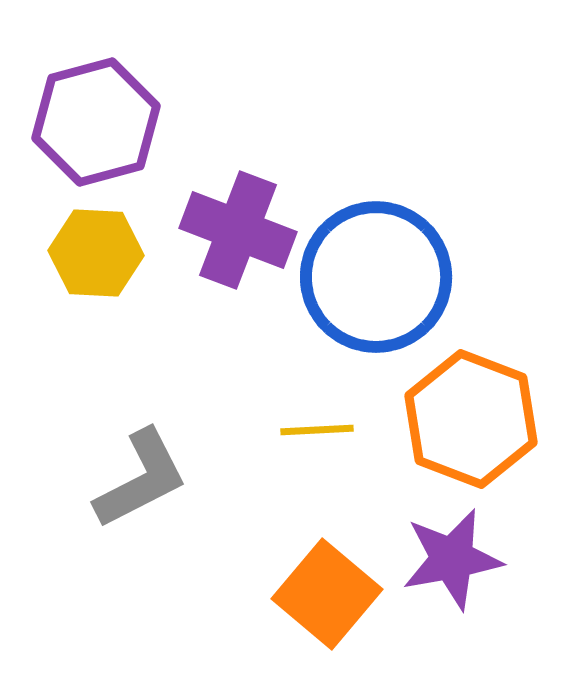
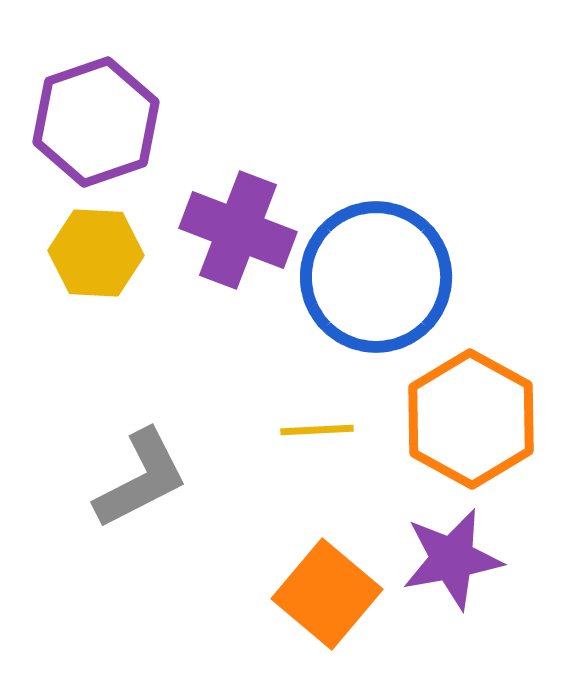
purple hexagon: rotated 4 degrees counterclockwise
orange hexagon: rotated 8 degrees clockwise
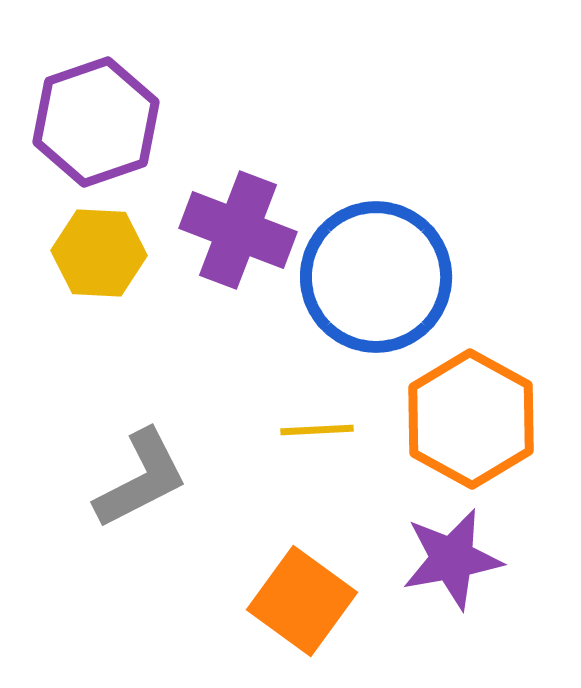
yellow hexagon: moved 3 px right
orange square: moved 25 px left, 7 px down; rotated 4 degrees counterclockwise
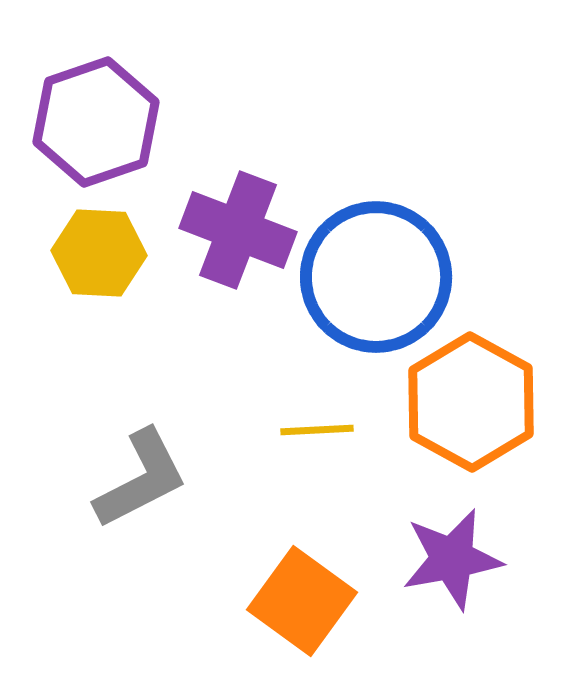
orange hexagon: moved 17 px up
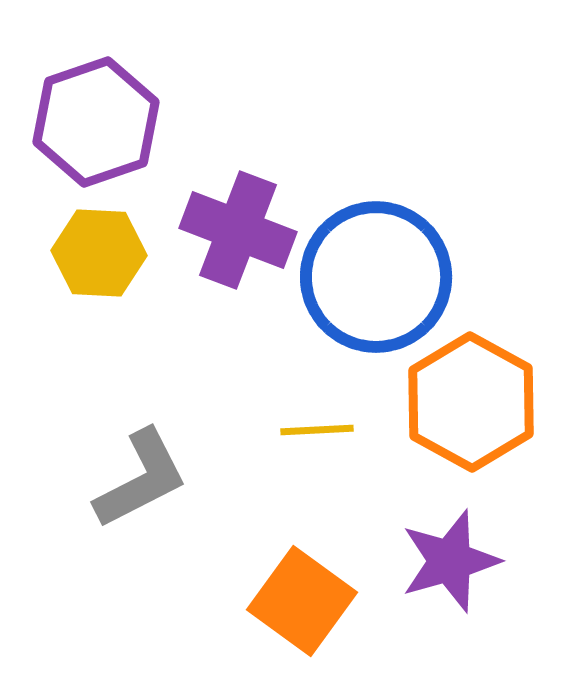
purple star: moved 2 px left, 2 px down; rotated 6 degrees counterclockwise
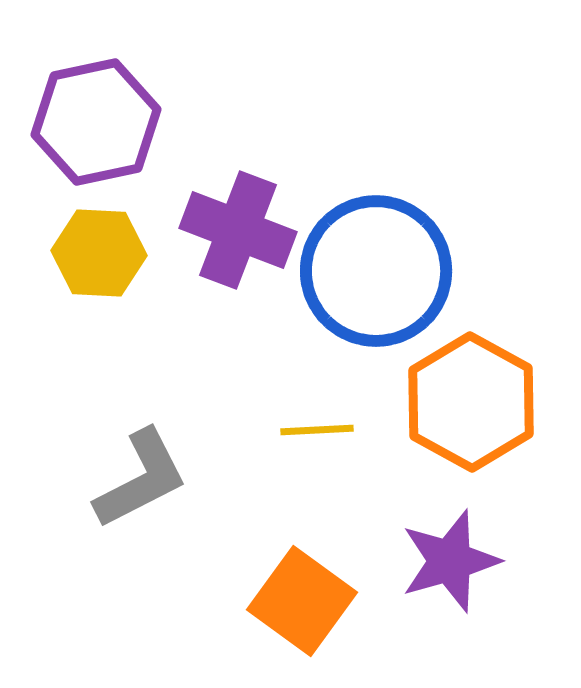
purple hexagon: rotated 7 degrees clockwise
blue circle: moved 6 px up
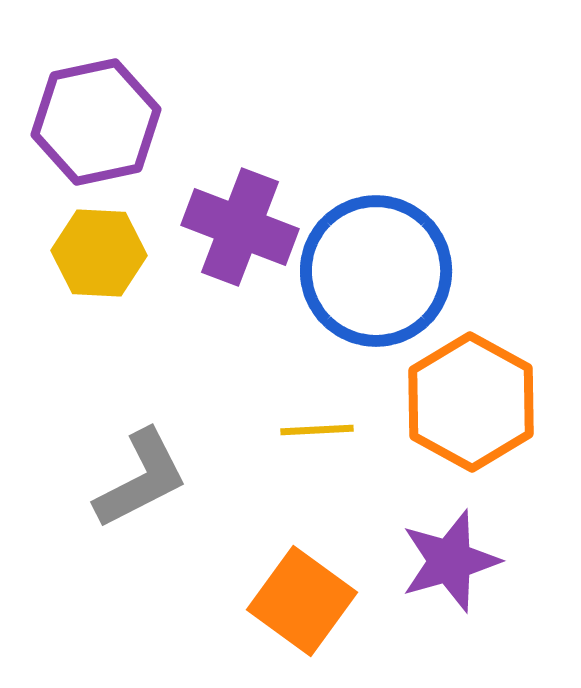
purple cross: moved 2 px right, 3 px up
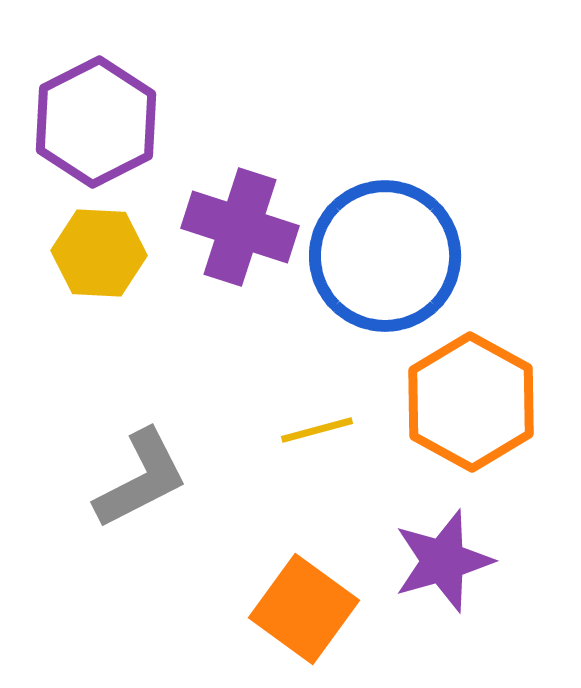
purple hexagon: rotated 15 degrees counterclockwise
purple cross: rotated 3 degrees counterclockwise
blue circle: moved 9 px right, 15 px up
yellow line: rotated 12 degrees counterclockwise
purple star: moved 7 px left
orange square: moved 2 px right, 8 px down
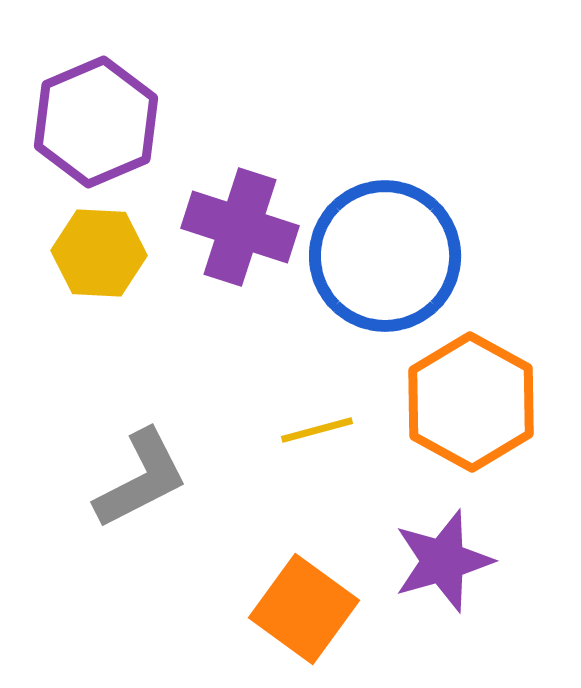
purple hexagon: rotated 4 degrees clockwise
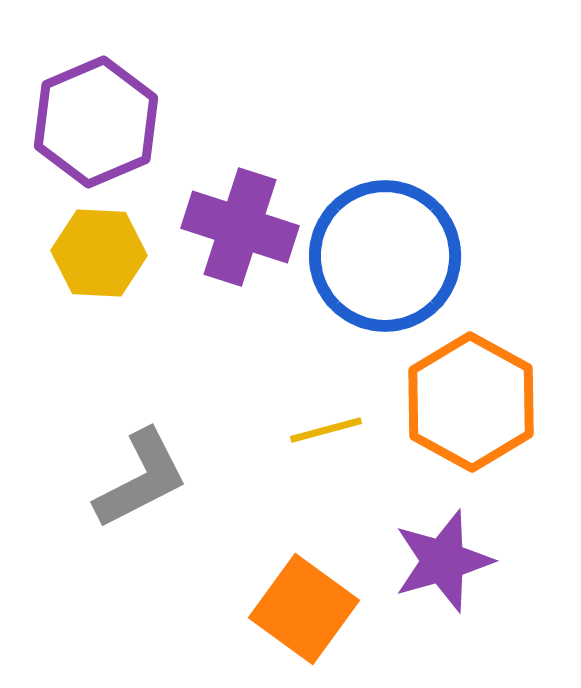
yellow line: moved 9 px right
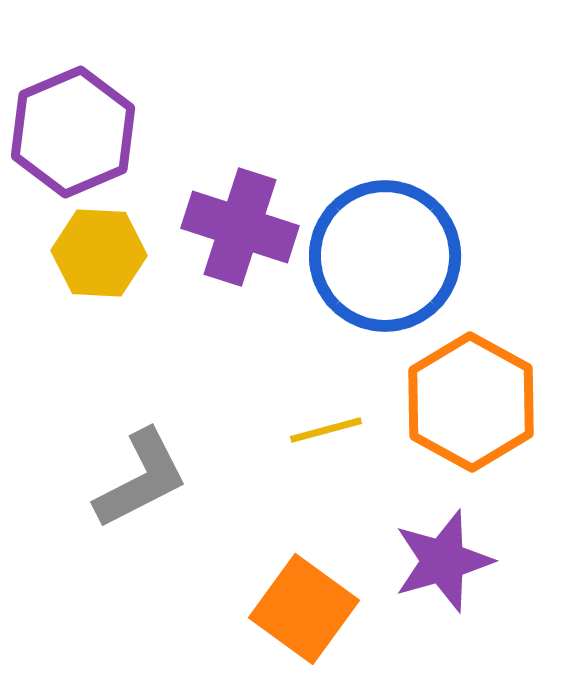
purple hexagon: moved 23 px left, 10 px down
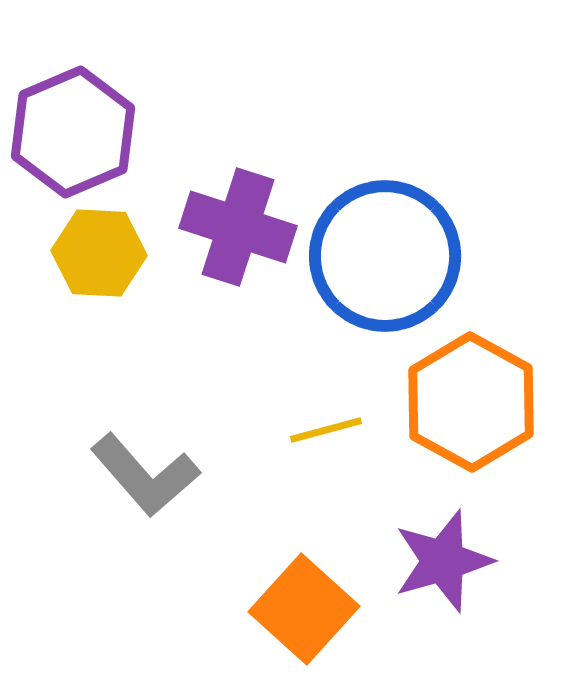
purple cross: moved 2 px left
gray L-shape: moved 4 px right, 4 px up; rotated 76 degrees clockwise
orange square: rotated 6 degrees clockwise
